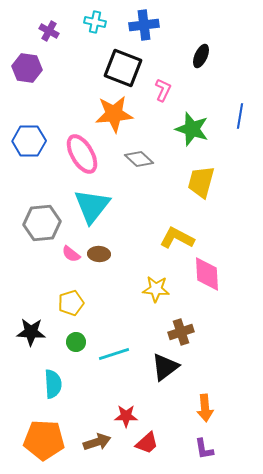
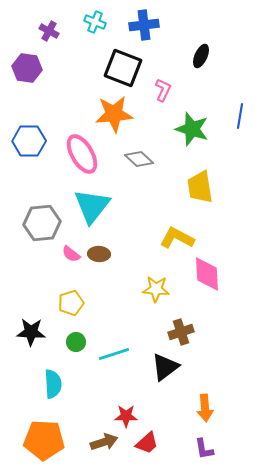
cyan cross: rotated 10 degrees clockwise
yellow trapezoid: moved 1 px left, 5 px down; rotated 24 degrees counterclockwise
brown arrow: moved 7 px right
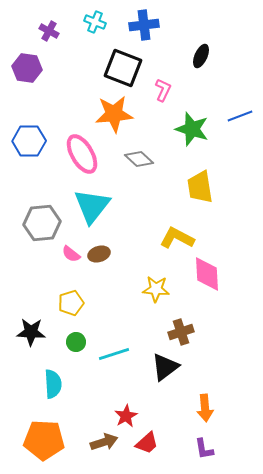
blue line: rotated 60 degrees clockwise
brown ellipse: rotated 20 degrees counterclockwise
red star: rotated 30 degrees counterclockwise
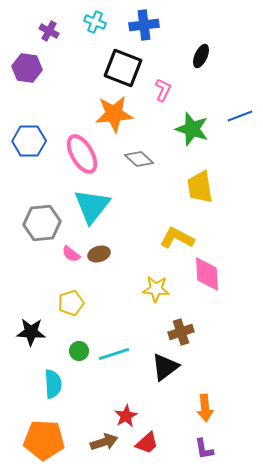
green circle: moved 3 px right, 9 px down
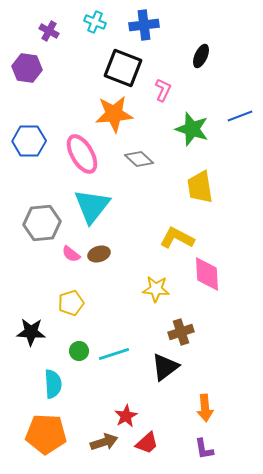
orange pentagon: moved 2 px right, 6 px up
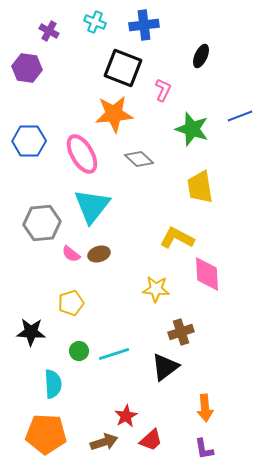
red trapezoid: moved 4 px right, 3 px up
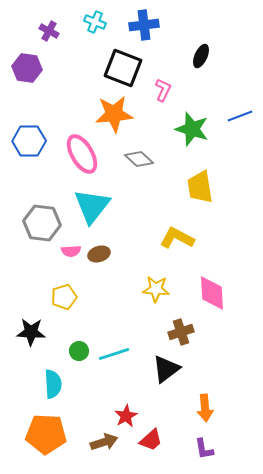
gray hexagon: rotated 12 degrees clockwise
pink semicircle: moved 3 px up; rotated 42 degrees counterclockwise
pink diamond: moved 5 px right, 19 px down
yellow pentagon: moved 7 px left, 6 px up
black triangle: moved 1 px right, 2 px down
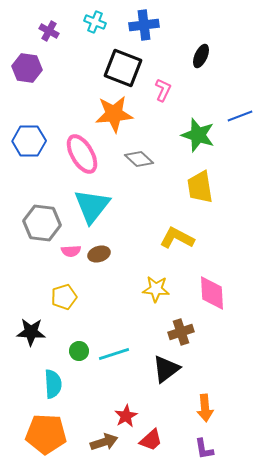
green star: moved 6 px right, 6 px down
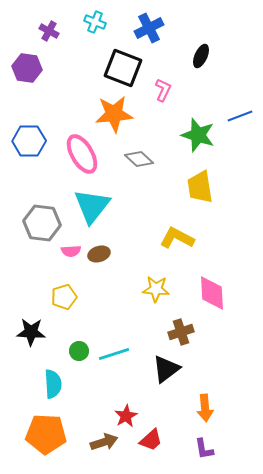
blue cross: moved 5 px right, 3 px down; rotated 20 degrees counterclockwise
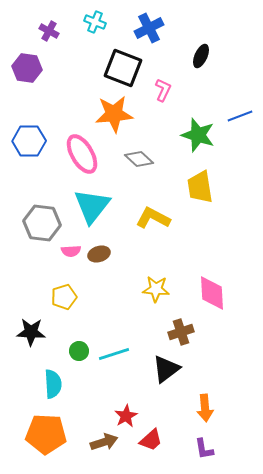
yellow L-shape: moved 24 px left, 20 px up
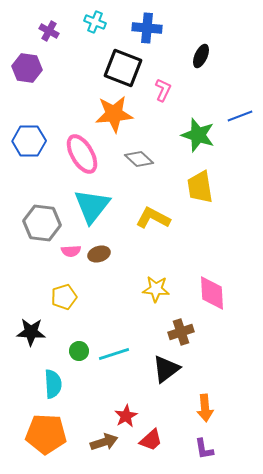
blue cross: moved 2 px left; rotated 32 degrees clockwise
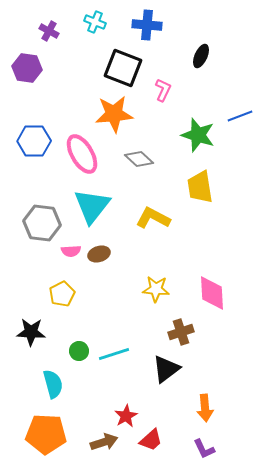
blue cross: moved 3 px up
blue hexagon: moved 5 px right
yellow pentagon: moved 2 px left, 3 px up; rotated 10 degrees counterclockwise
cyan semicircle: rotated 12 degrees counterclockwise
purple L-shape: rotated 15 degrees counterclockwise
